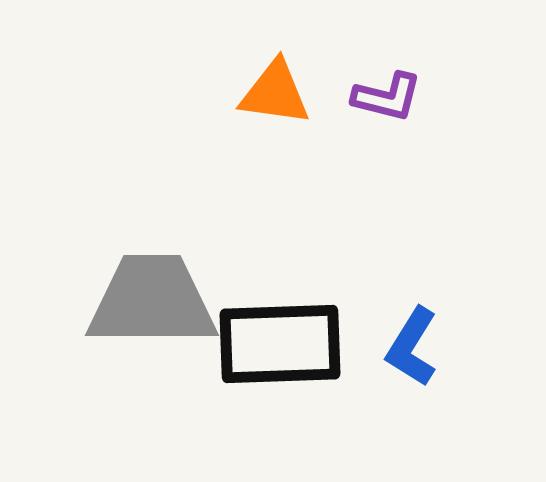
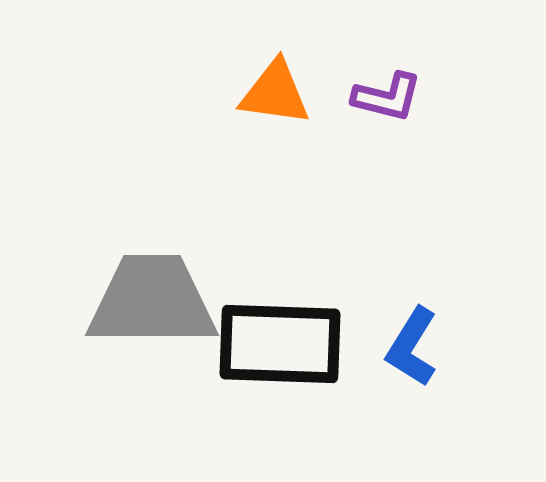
black rectangle: rotated 4 degrees clockwise
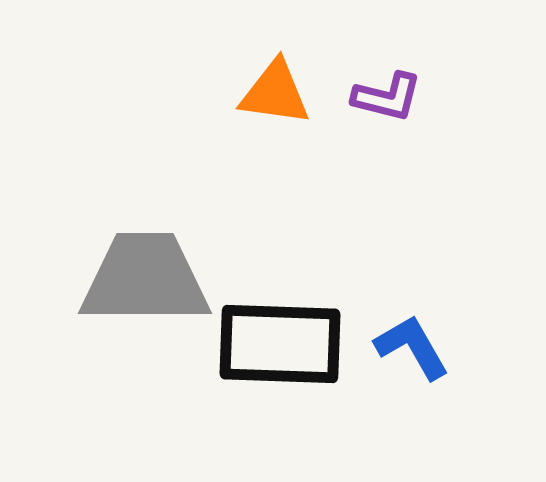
gray trapezoid: moved 7 px left, 22 px up
blue L-shape: rotated 118 degrees clockwise
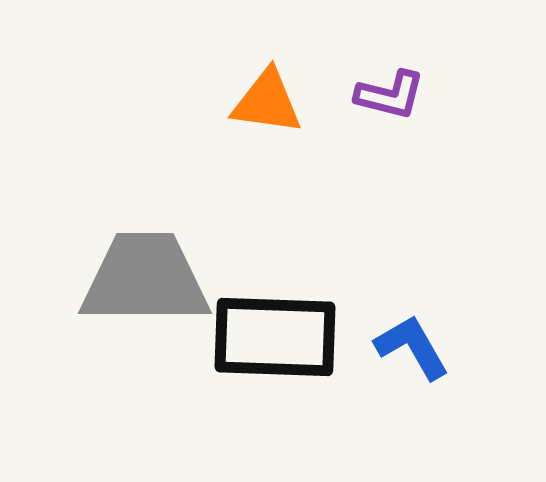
orange triangle: moved 8 px left, 9 px down
purple L-shape: moved 3 px right, 2 px up
black rectangle: moved 5 px left, 7 px up
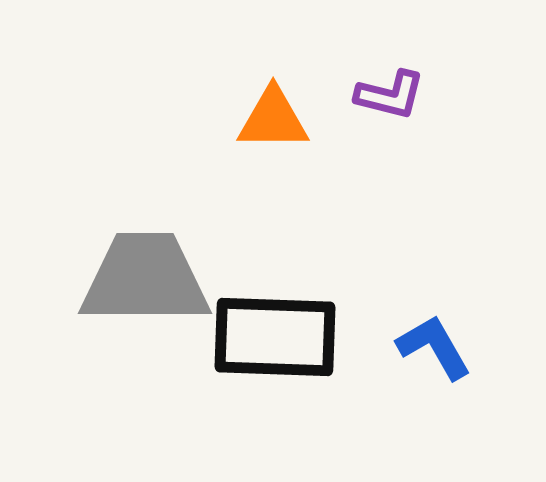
orange triangle: moved 6 px right, 17 px down; rotated 8 degrees counterclockwise
blue L-shape: moved 22 px right
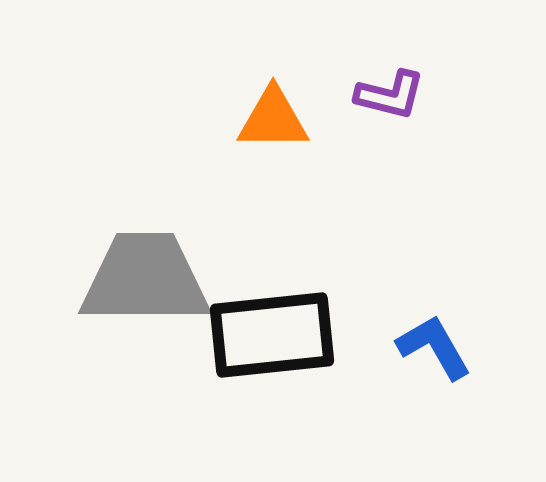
black rectangle: moved 3 px left, 2 px up; rotated 8 degrees counterclockwise
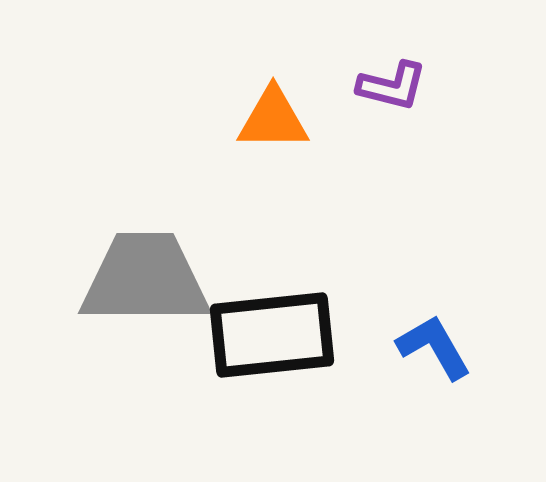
purple L-shape: moved 2 px right, 9 px up
